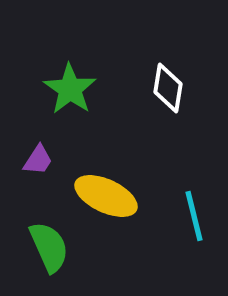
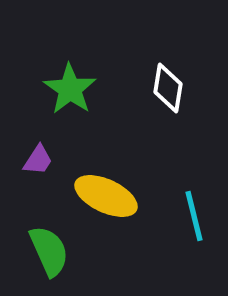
green semicircle: moved 4 px down
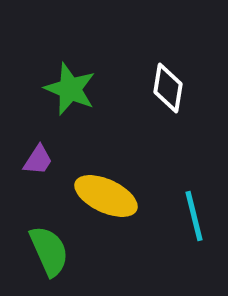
green star: rotated 12 degrees counterclockwise
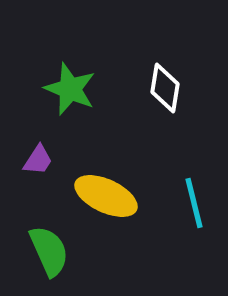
white diamond: moved 3 px left
cyan line: moved 13 px up
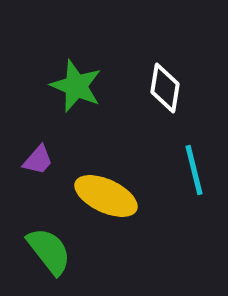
green star: moved 6 px right, 3 px up
purple trapezoid: rotated 8 degrees clockwise
cyan line: moved 33 px up
green semicircle: rotated 14 degrees counterclockwise
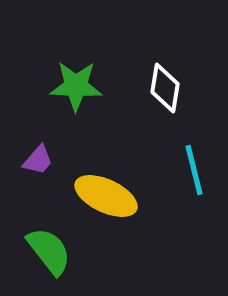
green star: rotated 20 degrees counterclockwise
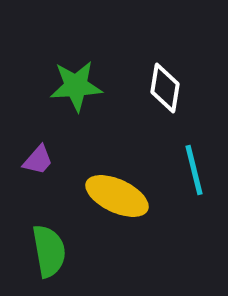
green star: rotated 6 degrees counterclockwise
yellow ellipse: moved 11 px right
green semicircle: rotated 28 degrees clockwise
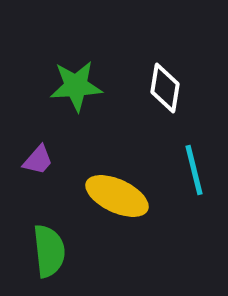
green semicircle: rotated 4 degrees clockwise
